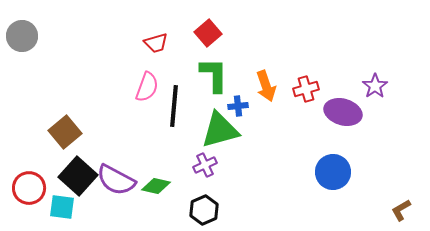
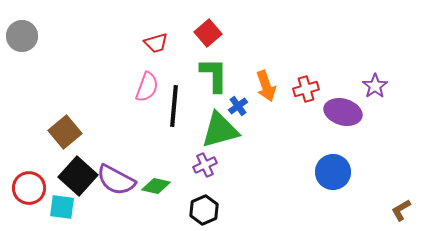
blue cross: rotated 30 degrees counterclockwise
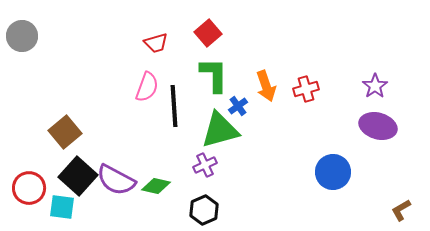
black line: rotated 9 degrees counterclockwise
purple ellipse: moved 35 px right, 14 px down
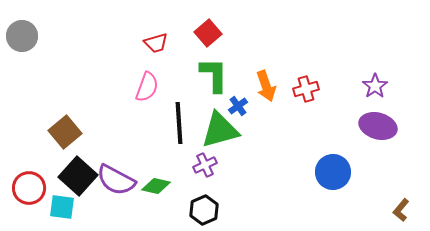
black line: moved 5 px right, 17 px down
brown L-shape: rotated 20 degrees counterclockwise
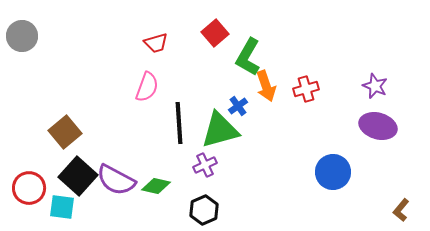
red square: moved 7 px right
green L-shape: moved 34 px right, 18 px up; rotated 150 degrees counterclockwise
purple star: rotated 15 degrees counterclockwise
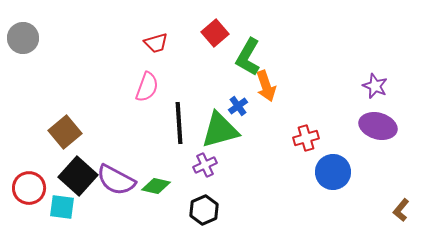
gray circle: moved 1 px right, 2 px down
red cross: moved 49 px down
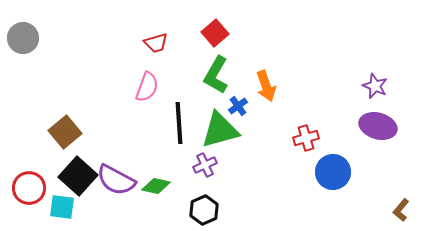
green L-shape: moved 32 px left, 18 px down
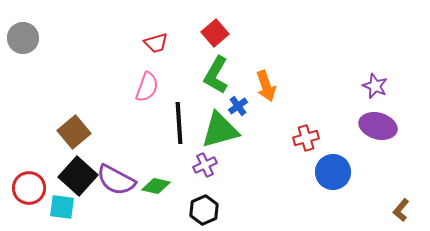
brown square: moved 9 px right
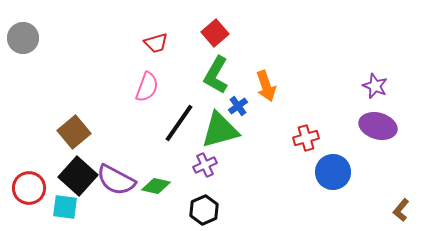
black line: rotated 39 degrees clockwise
cyan square: moved 3 px right
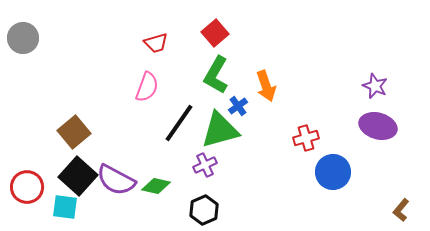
red circle: moved 2 px left, 1 px up
